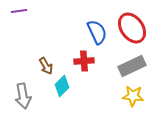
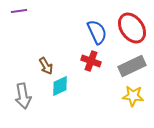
red cross: moved 7 px right; rotated 24 degrees clockwise
cyan diamond: moved 2 px left; rotated 20 degrees clockwise
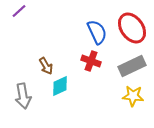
purple line: rotated 35 degrees counterclockwise
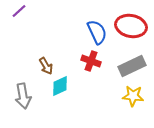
red ellipse: moved 1 px left, 2 px up; rotated 44 degrees counterclockwise
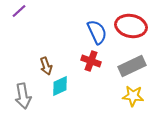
brown arrow: rotated 12 degrees clockwise
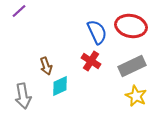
red cross: rotated 12 degrees clockwise
yellow star: moved 3 px right; rotated 20 degrees clockwise
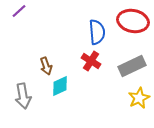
red ellipse: moved 2 px right, 5 px up
blue semicircle: rotated 20 degrees clockwise
yellow star: moved 3 px right, 2 px down; rotated 20 degrees clockwise
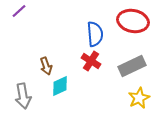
blue semicircle: moved 2 px left, 2 px down
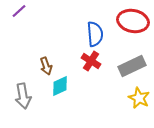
yellow star: rotated 20 degrees counterclockwise
